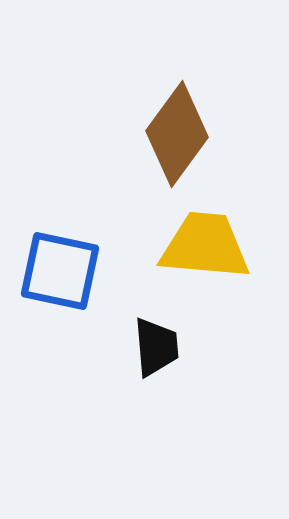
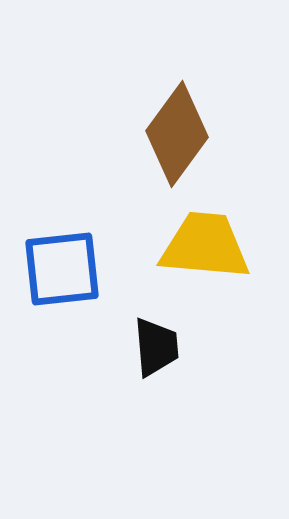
blue square: moved 2 px right, 2 px up; rotated 18 degrees counterclockwise
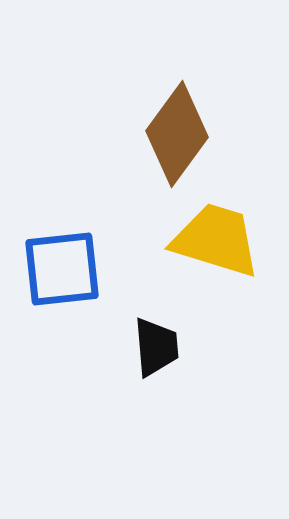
yellow trapezoid: moved 11 px right, 6 px up; rotated 12 degrees clockwise
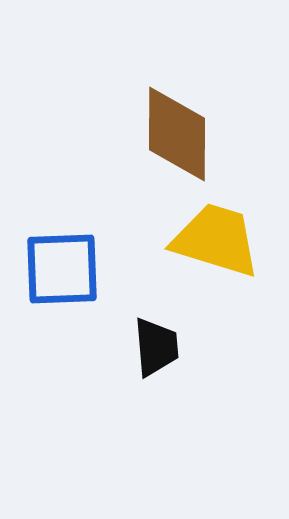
brown diamond: rotated 36 degrees counterclockwise
blue square: rotated 4 degrees clockwise
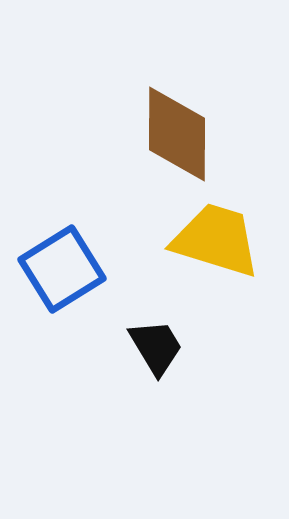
blue square: rotated 30 degrees counterclockwise
black trapezoid: rotated 26 degrees counterclockwise
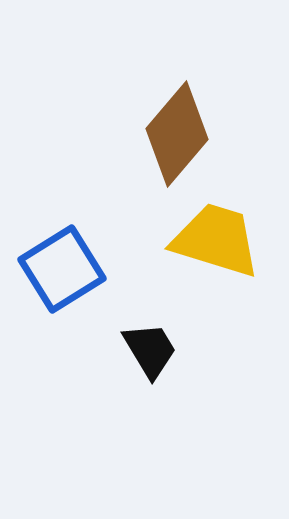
brown diamond: rotated 40 degrees clockwise
black trapezoid: moved 6 px left, 3 px down
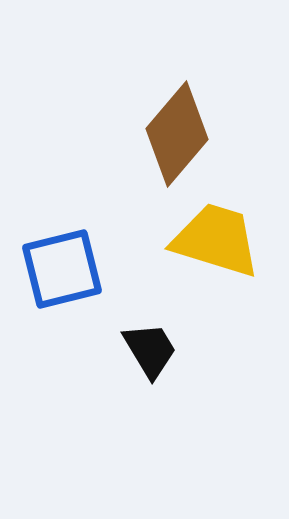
blue square: rotated 18 degrees clockwise
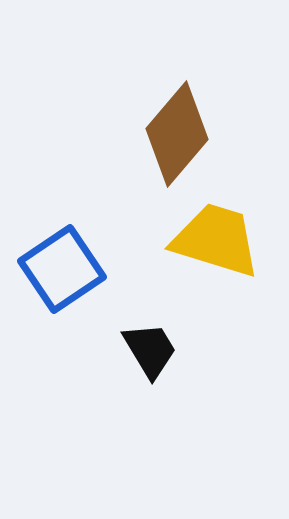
blue square: rotated 20 degrees counterclockwise
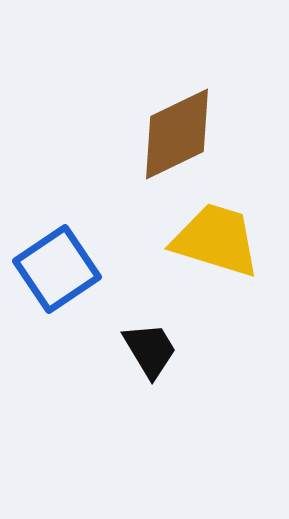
brown diamond: rotated 24 degrees clockwise
blue square: moved 5 px left
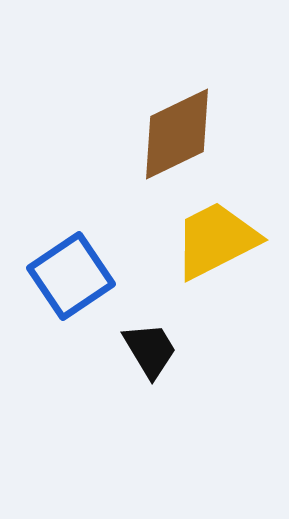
yellow trapezoid: rotated 44 degrees counterclockwise
blue square: moved 14 px right, 7 px down
